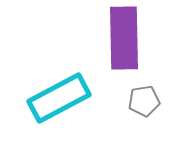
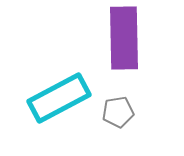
gray pentagon: moved 26 px left, 11 px down
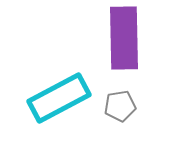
gray pentagon: moved 2 px right, 6 px up
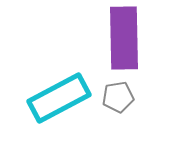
gray pentagon: moved 2 px left, 9 px up
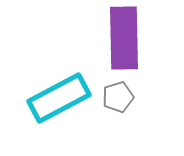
gray pentagon: rotated 8 degrees counterclockwise
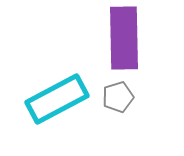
cyan rectangle: moved 2 px left, 1 px down
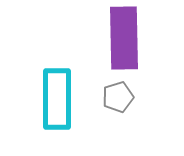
cyan rectangle: rotated 62 degrees counterclockwise
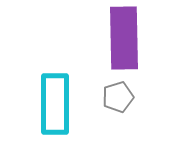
cyan rectangle: moved 2 px left, 5 px down
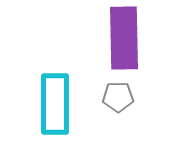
gray pentagon: rotated 16 degrees clockwise
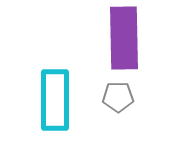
cyan rectangle: moved 4 px up
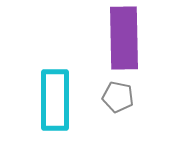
gray pentagon: rotated 12 degrees clockwise
